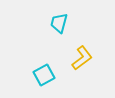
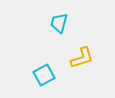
yellow L-shape: rotated 20 degrees clockwise
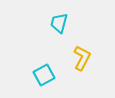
yellow L-shape: rotated 45 degrees counterclockwise
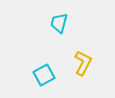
yellow L-shape: moved 1 px right, 5 px down
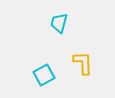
yellow L-shape: rotated 30 degrees counterclockwise
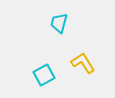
yellow L-shape: rotated 30 degrees counterclockwise
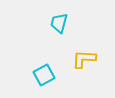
yellow L-shape: moved 1 px right, 4 px up; rotated 55 degrees counterclockwise
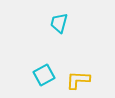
yellow L-shape: moved 6 px left, 21 px down
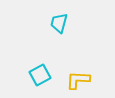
cyan square: moved 4 px left
